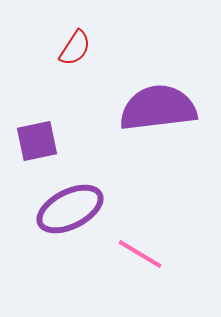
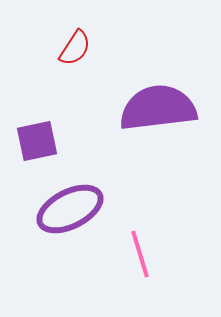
pink line: rotated 42 degrees clockwise
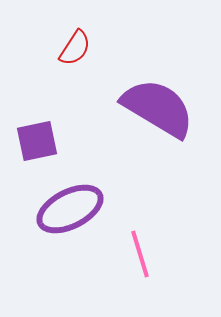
purple semicircle: rotated 38 degrees clockwise
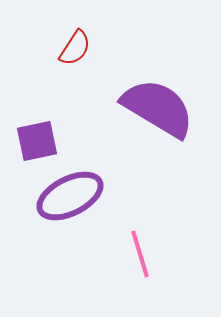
purple ellipse: moved 13 px up
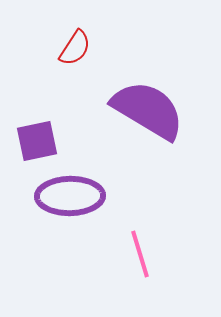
purple semicircle: moved 10 px left, 2 px down
purple ellipse: rotated 26 degrees clockwise
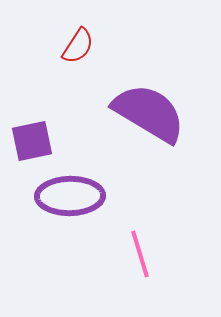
red semicircle: moved 3 px right, 2 px up
purple semicircle: moved 1 px right, 3 px down
purple square: moved 5 px left
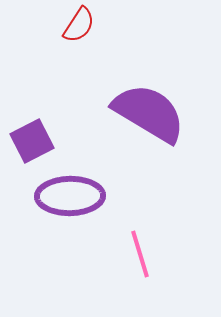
red semicircle: moved 1 px right, 21 px up
purple square: rotated 15 degrees counterclockwise
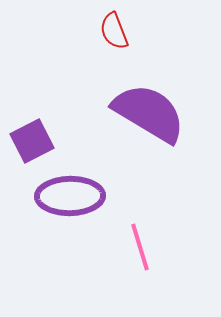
red semicircle: moved 35 px right, 6 px down; rotated 126 degrees clockwise
pink line: moved 7 px up
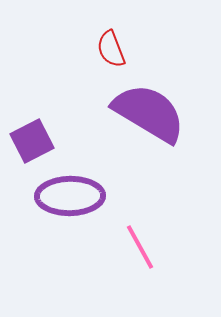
red semicircle: moved 3 px left, 18 px down
pink line: rotated 12 degrees counterclockwise
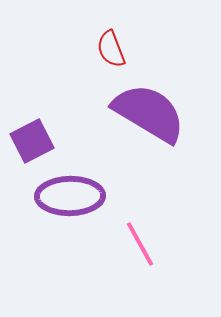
pink line: moved 3 px up
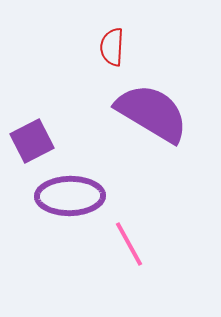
red semicircle: moved 1 px right, 2 px up; rotated 24 degrees clockwise
purple semicircle: moved 3 px right
pink line: moved 11 px left
